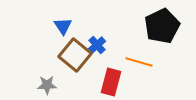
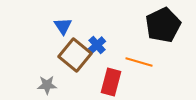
black pentagon: moved 1 px right, 1 px up
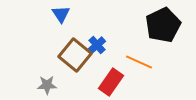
blue triangle: moved 2 px left, 12 px up
orange line: rotated 8 degrees clockwise
red rectangle: rotated 20 degrees clockwise
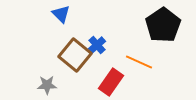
blue triangle: rotated 12 degrees counterclockwise
black pentagon: rotated 8 degrees counterclockwise
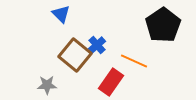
orange line: moved 5 px left, 1 px up
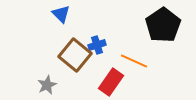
blue cross: rotated 24 degrees clockwise
gray star: rotated 24 degrees counterclockwise
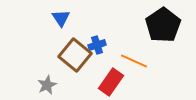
blue triangle: moved 4 px down; rotated 12 degrees clockwise
